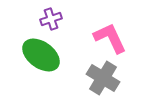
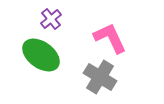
purple cross: rotated 20 degrees counterclockwise
gray cross: moved 3 px left, 1 px up
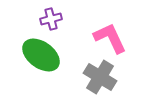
purple cross: rotated 25 degrees clockwise
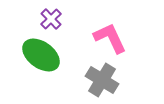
purple cross: rotated 30 degrees counterclockwise
gray cross: moved 2 px right, 3 px down
